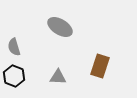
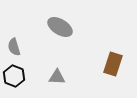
brown rectangle: moved 13 px right, 2 px up
gray triangle: moved 1 px left
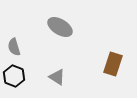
gray triangle: rotated 30 degrees clockwise
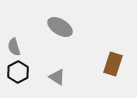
black hexagon: moved 4 px right, 4 px up; rotated 10 degrees clockwise
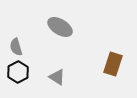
gray semicircle: moved 2 px right
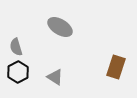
brown rectangle: moved 3 px right, 3 px down
gray triangle: moved 2 px left
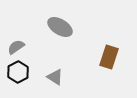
gray semicircle: rotated 72 degrees clockwise
brown rectangle: moved 7 px left, 10 px up
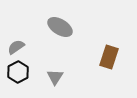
gray triangle: rotated 30 degrees clockwise
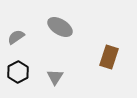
gray semicircle: moved 10 px up
